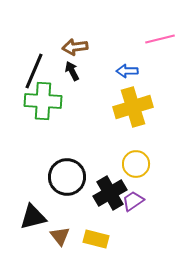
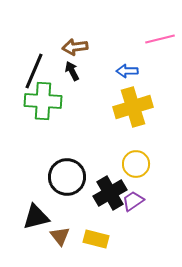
black triangle: moved 3 px right
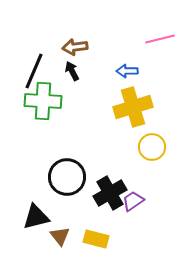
yellow circle: moved 16 px right, 17 px up
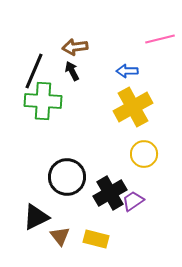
yellow cross: rotated 12 degrees counterclockwise
yellow circle: moved 8 px left, 7 px down
black triangle: rotated 12 degrees counterclockwise
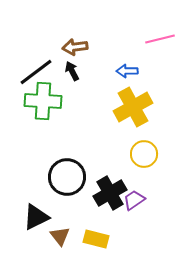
black line: moved 2 px right, 1 px down; rotated 30 degrees clockwise
purple trapezoid: moved 1 px right, 1 px up
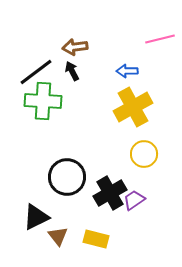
brown triangle: moved 2 px left
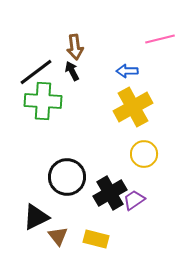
brown arrow: rotated 90 degrees counterclockwise
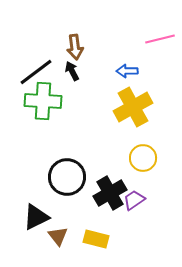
yellow circle: moved 1 px left, 4 px down
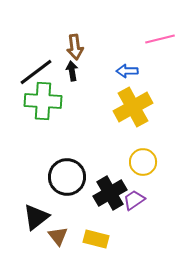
black arrow: rotated 18 degrees clockwise
yellow circle: moved 4 px down
black triangle: rotated 12 degrees counterclockwise
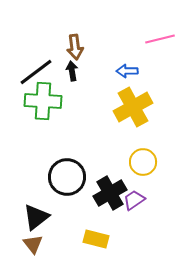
brown triangle: moved 25 px left, 8 px down
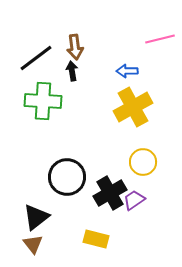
black line: moved 14 px up
